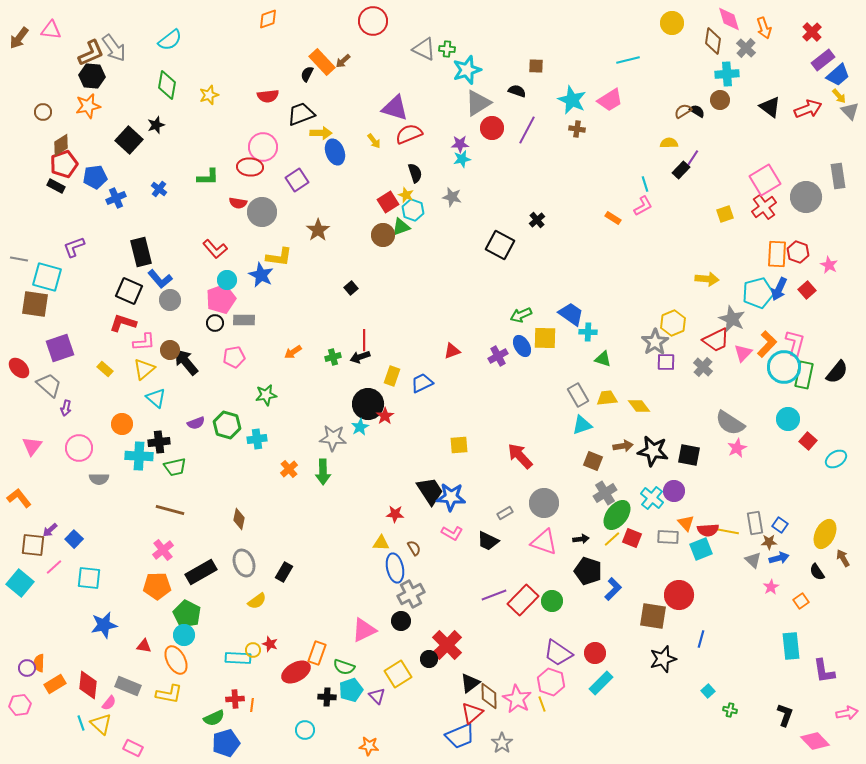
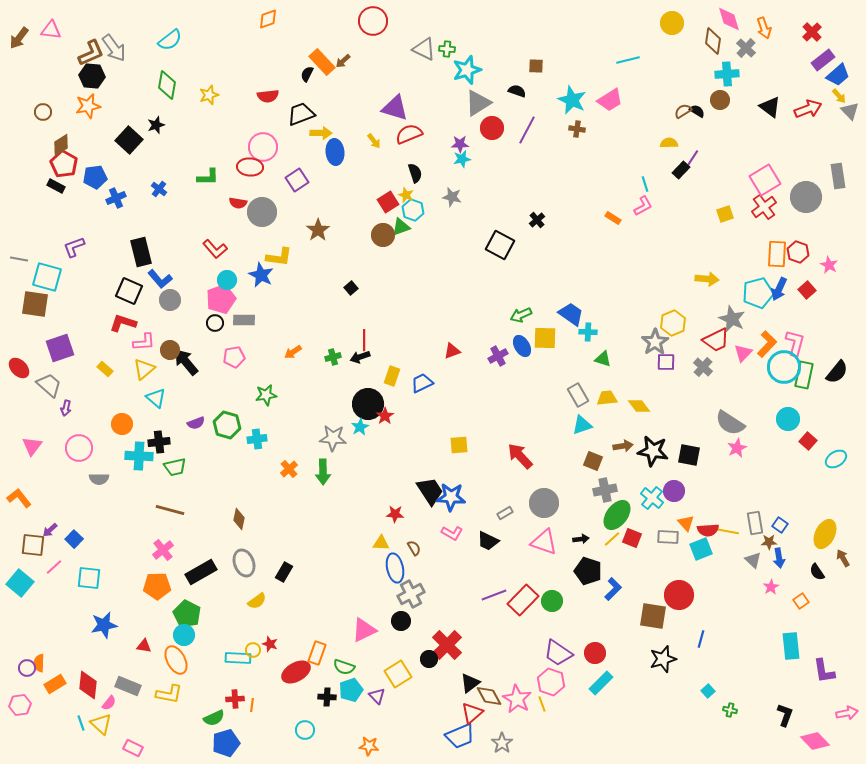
blue ellipse at (335, 152): rotated 15 degrees clockwise
red pentagon at (64, 164): rotated 24 degrees counterclockwise
gray cross at (605, 493): moved 3 px up; rotated 20 degrees clockwise
blue arrow at (779, 558): rotated 96 degrees clockwise
brown diamond at (489, 696): rotated 28 degrees counterclockwise
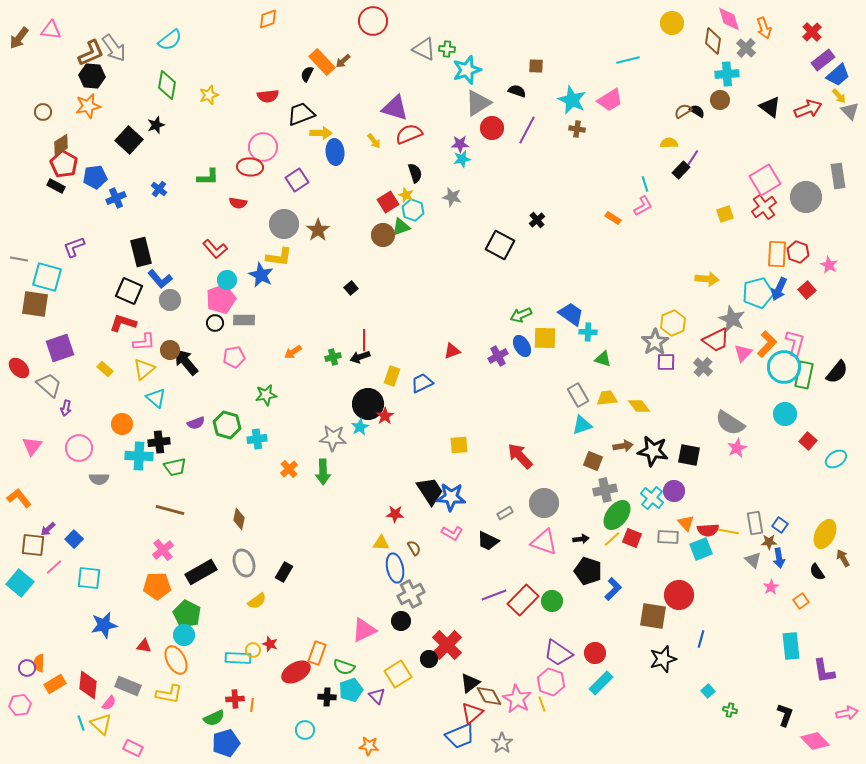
gray circle at (262, 212): moved 22 px right, 12 px down
cyan circle at (788, 419): moved 3 px left, 5 px up
purple arrow at (50, 530): moved 2 px left, 1 px up
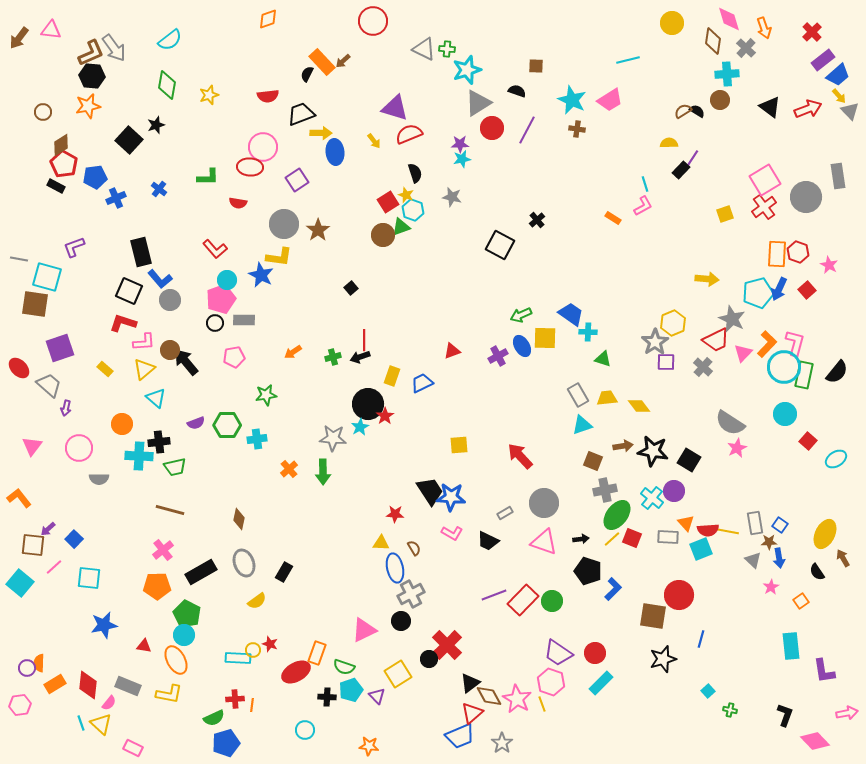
green hexagon at (227, 425): rotated 16 degrees counterclockwise
black square at (689, 455): moved 5 px down; rotated 20 degrees clockwise
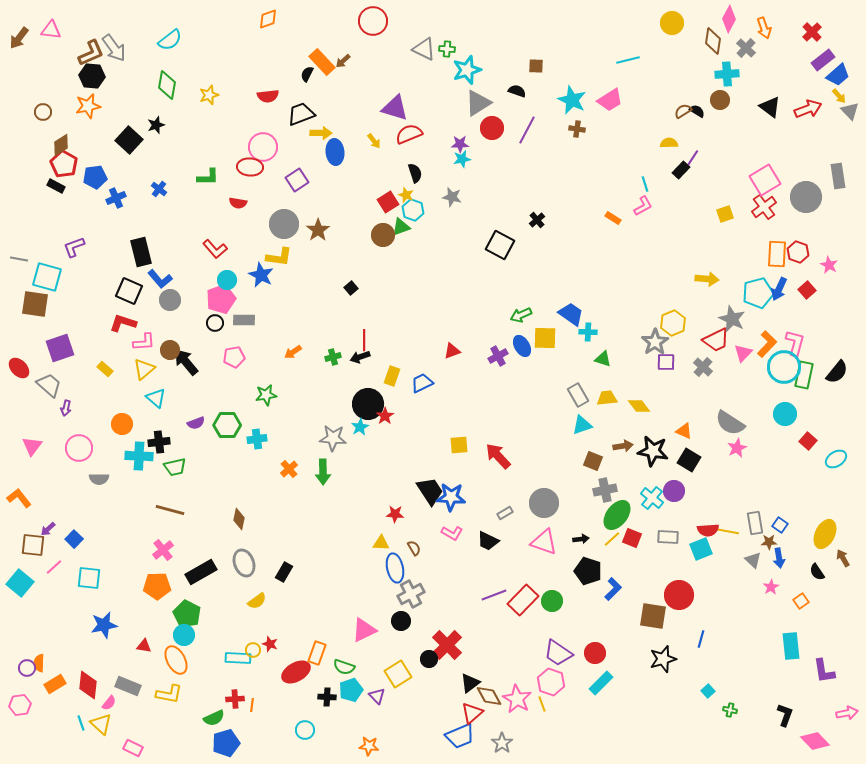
pink diamond at (729, 19): rotated 44 degrees clockwise
red arrow at (520, 456): moved 22 px left
orange triangle at (686, 523): moved 2 px left, 92 px up; rotated 24 degrees counterclockwise
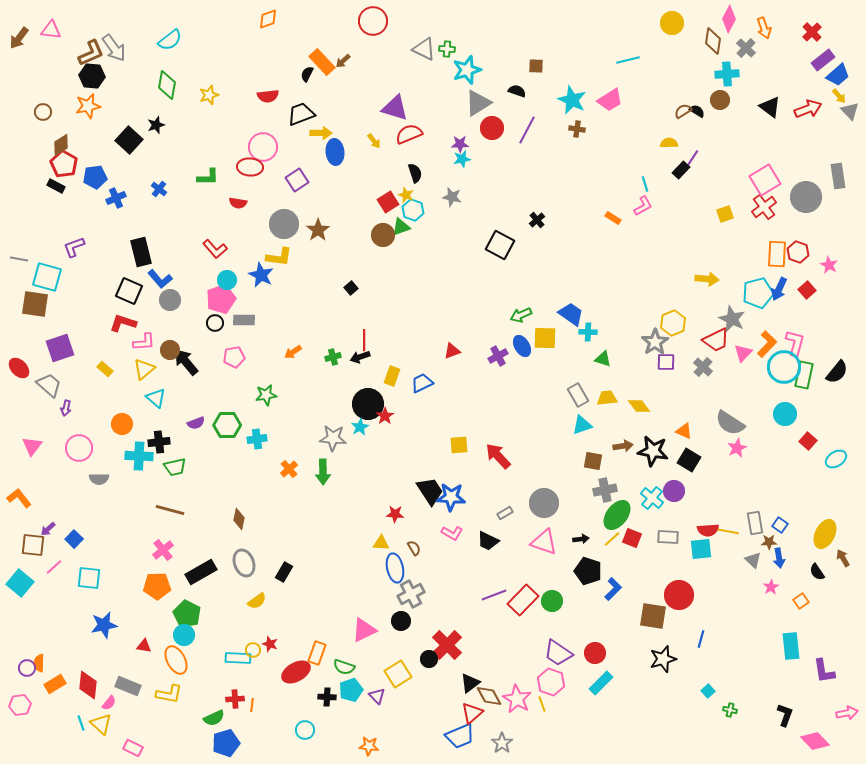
brown square at (593, 461): rotated 12 degrees counterclockwise
cyan square at (701, 549): rotated 15 degrees clockwise
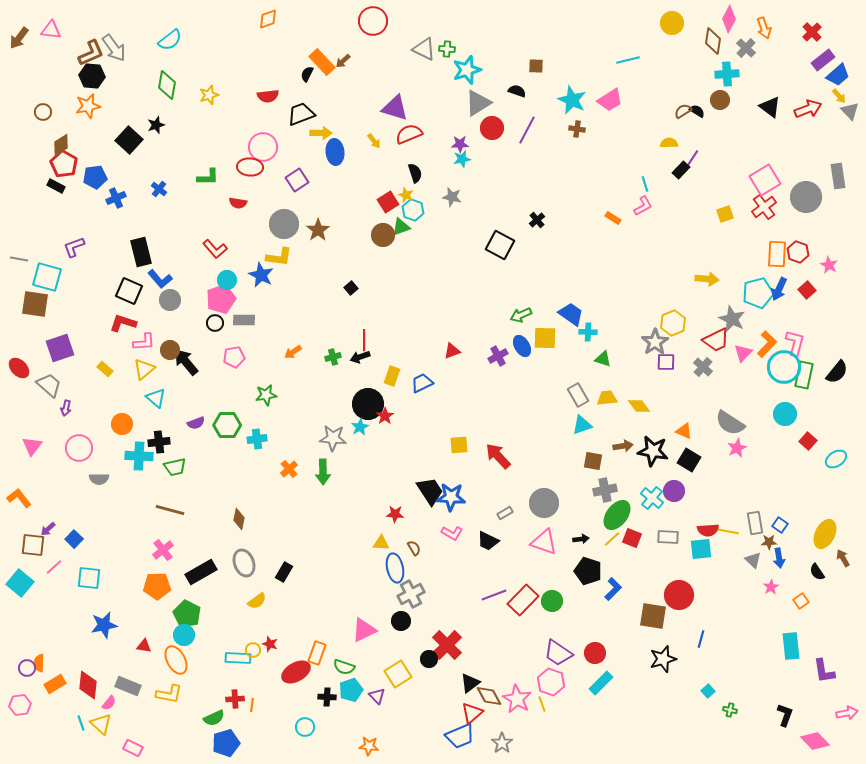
cyan circle at (305, 730): moved 3 px up
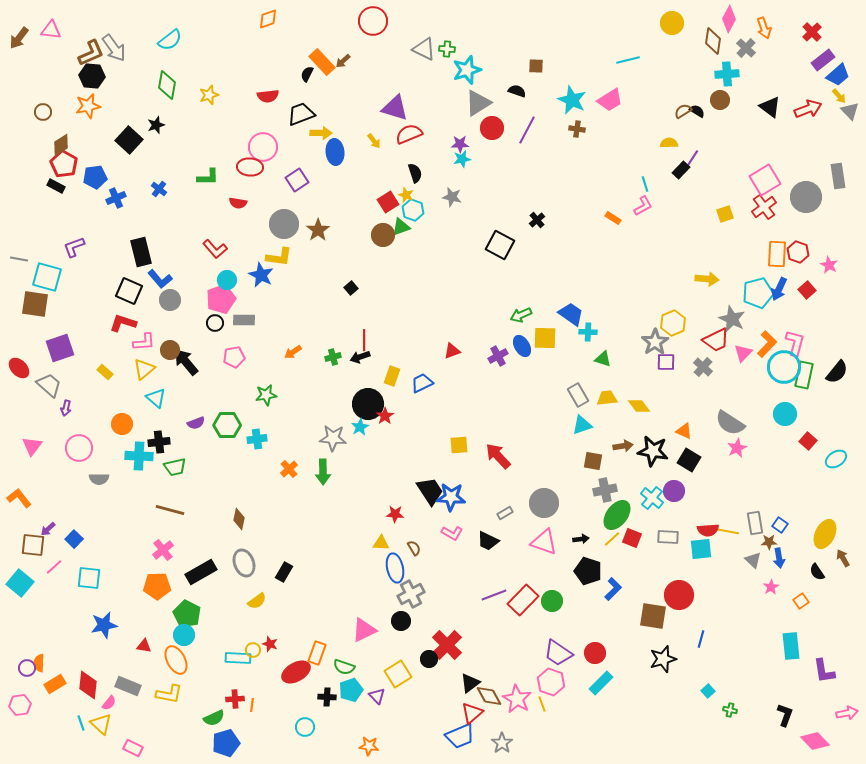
yellow rectangle at (105, 369): moved 3 px down
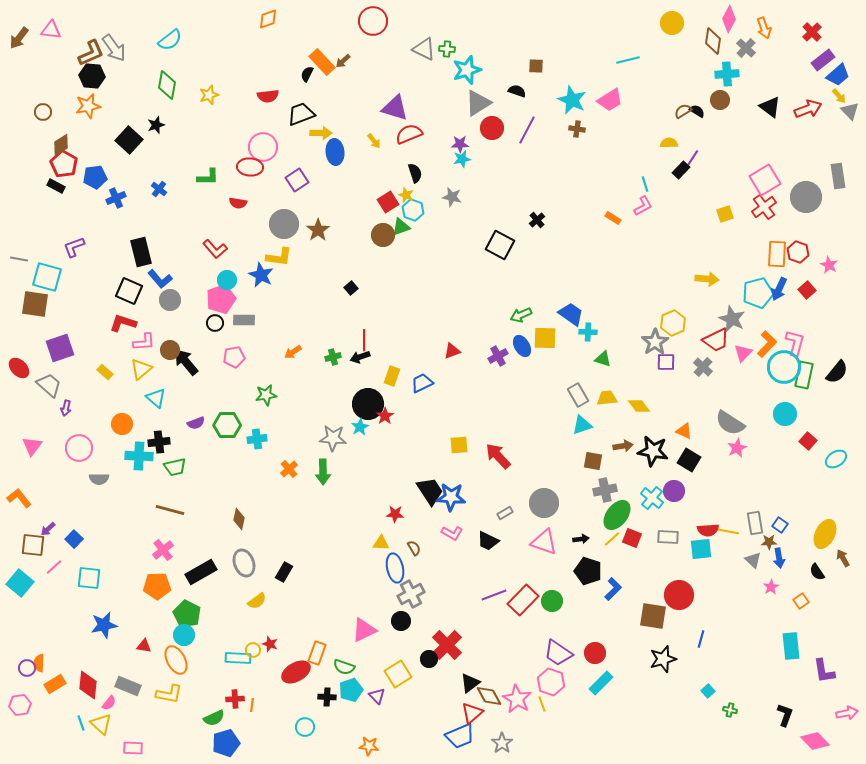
yellow triangle at (144, 369): moved 3 px left
pink rectangle at (133, 748): rotated 24 degrees counterclockwise
